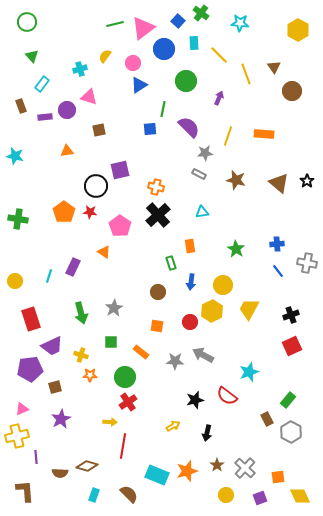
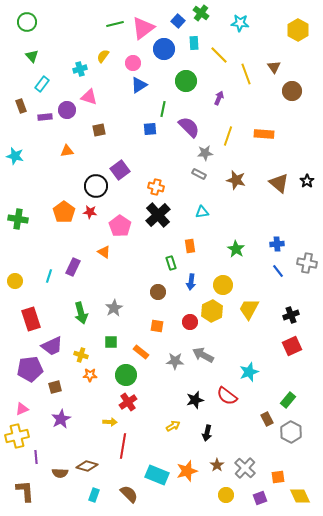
yellow semicircle at (105, 56): moved 2 px left
purple square at (120, 170): rotated 24 degrees counterclockwise
green circle at (125, 377): moved 1 px right, 2 px up
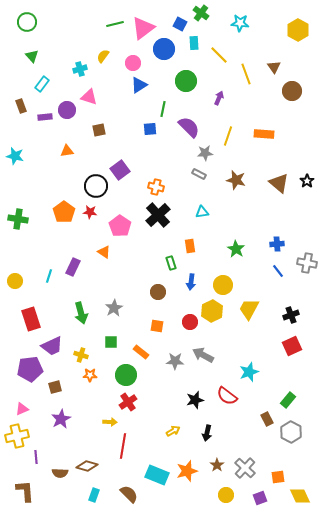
blue square at (178, 21): moved 2 px right, 3 px down; rotated 16 degrees counterclockwise
yellow arrow at (173, 426): moved 5 px down
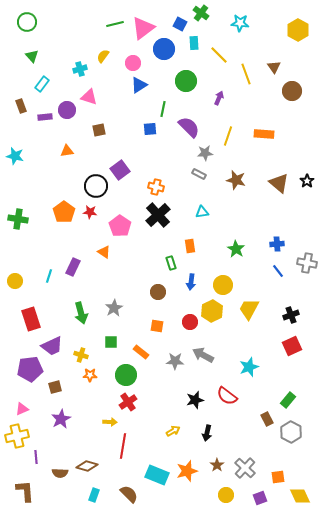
cyan star at (249, 372): moved 5 px up
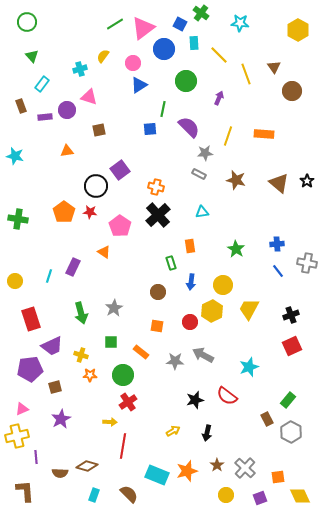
green line at (115, 24): rotated 18 degrees counterclockwise
green circle at (126, 375): moved 3 px left
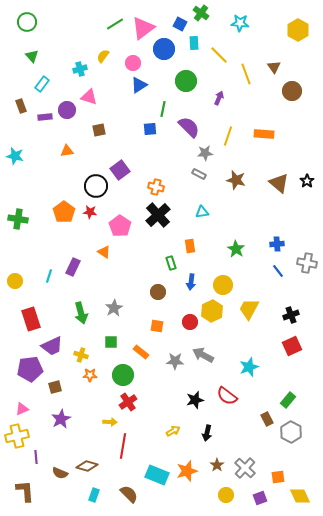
brown semicircle at (60, 473): rotated 21 degrees clockwise
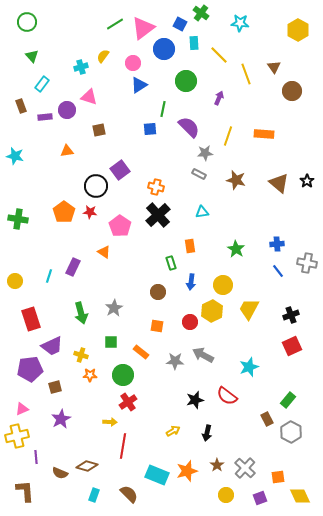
cyan cross at (80, 69): moved 1 px right, 2 px up
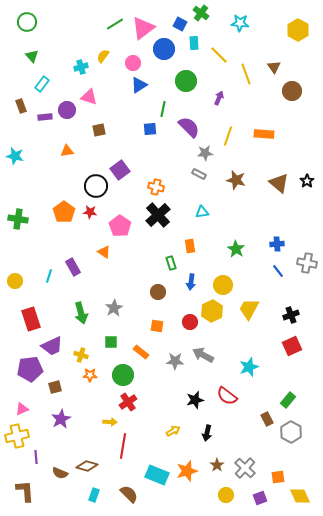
purple rectangle at (73, 267): rotated 54 degrees counterclockwise
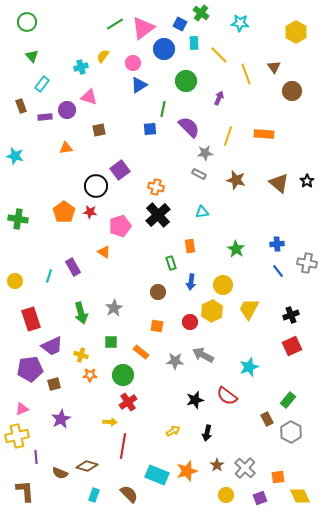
yellow hexagon at (298, 30): moved 2 px left, 2 px down
orange triangle at (67, 151): moved 1 px left, 3 px up
pink pentagon at (120, 226): rotated 20 degrees clockwise
brown square at (55, 387): moved 1 px left, 3 px up
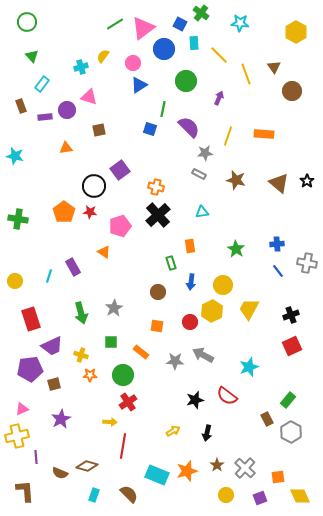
blue square at (150, 129): rotated 24 degrees clockwise
black circle at (96, 186): moved 2 px left
